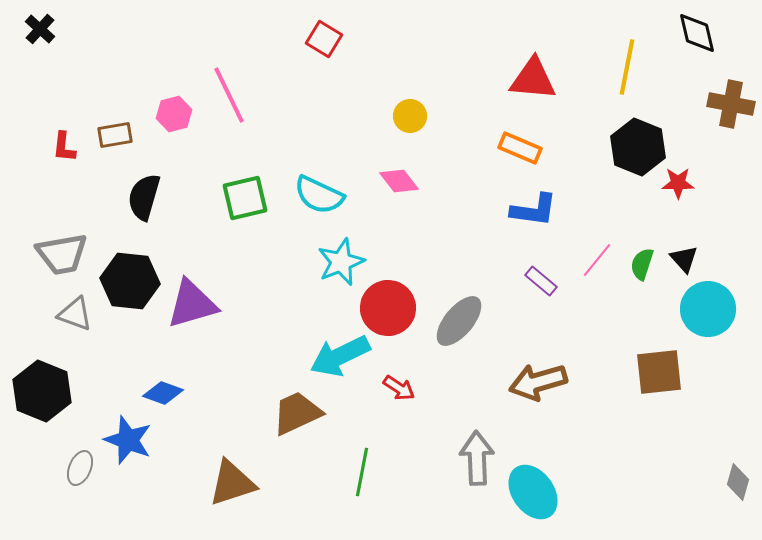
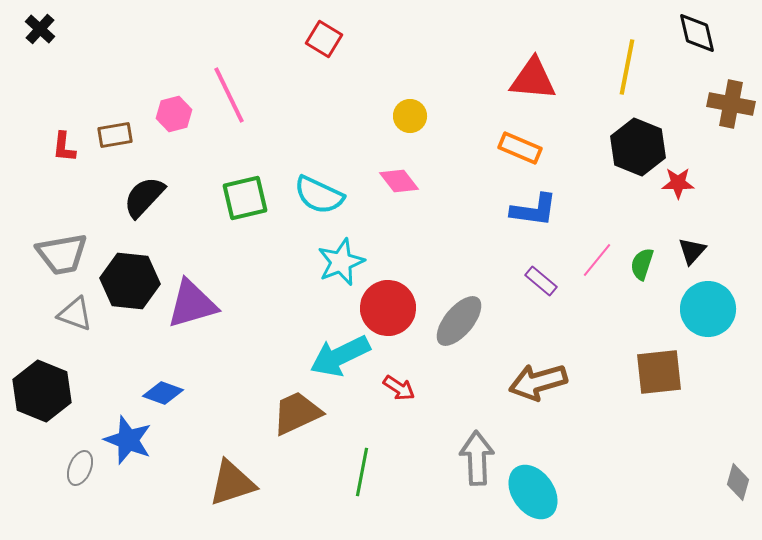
black semicircle at (144, 197): rotated 27 degrees clockwise
black triangle at (684, 259): moved 8 px right, 8 px up; rotated 24 degrees clockwise
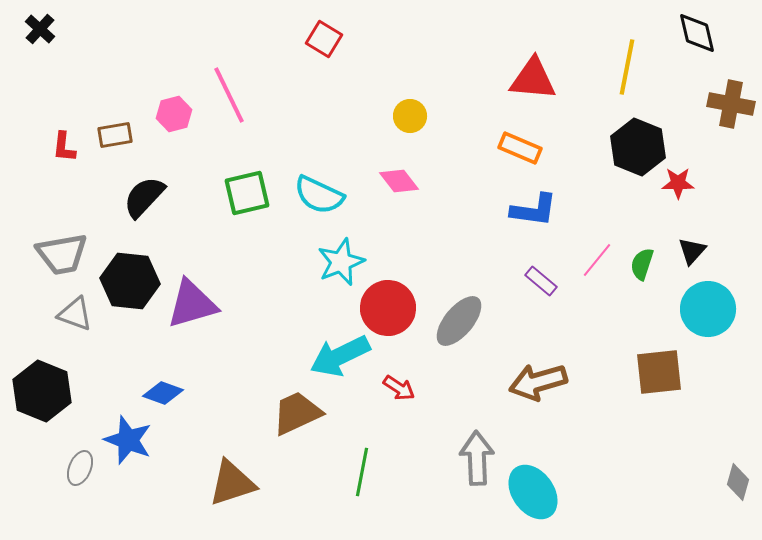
green square at (245, 198): moved 2 px right, 5 px up
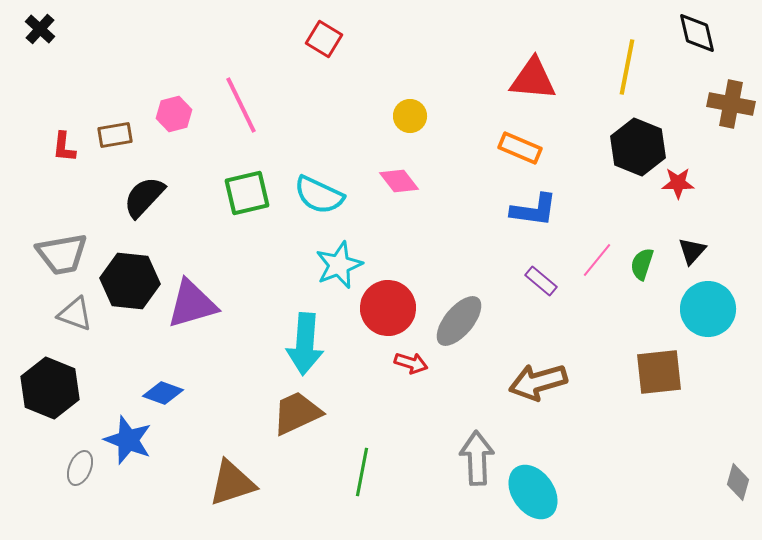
pink line at (229, 95): moved 12 px right, 10 px down
cyan star at (341, 262): moved 2 px left, 3 px down
cyan arrow at (340, 356): moved 35 px left, 12 px up; rotated 60 degrees counterclockwise
red arrow at (399, 388): moved 12 px right, 25 px up; rotated 16 degrees counterclockwise
black hexagon at (42, 391): moved 8 px right, 3 px up
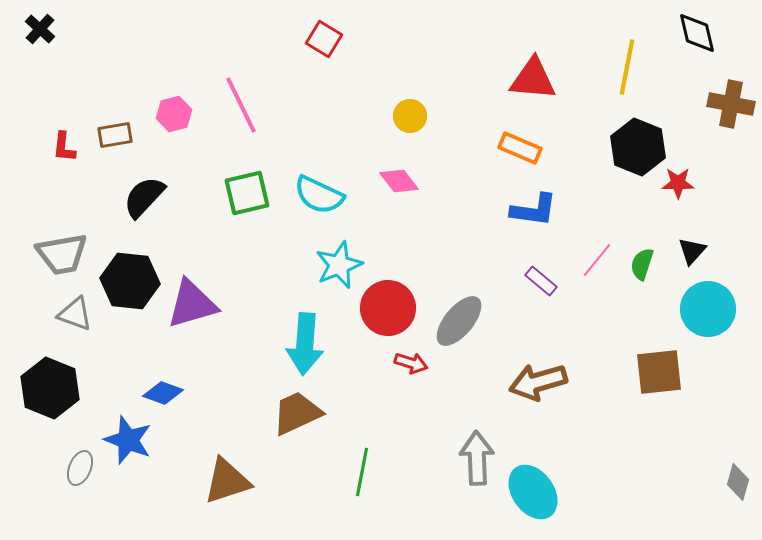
brown triangle at (232, 483): moved 5 px left, 2 px up
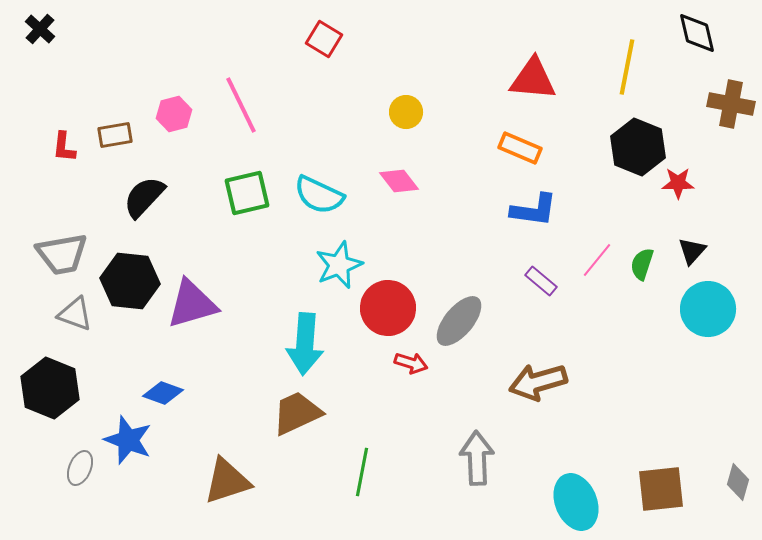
yellow circle at (410, 116): moved 4 px left, 4 px up
brown square at (659, 372): moved 2 px right, 117 px down
cyan ellipse at (533, 492): moved 43 px right, 10 px down; rotated 14 degrees clockwise
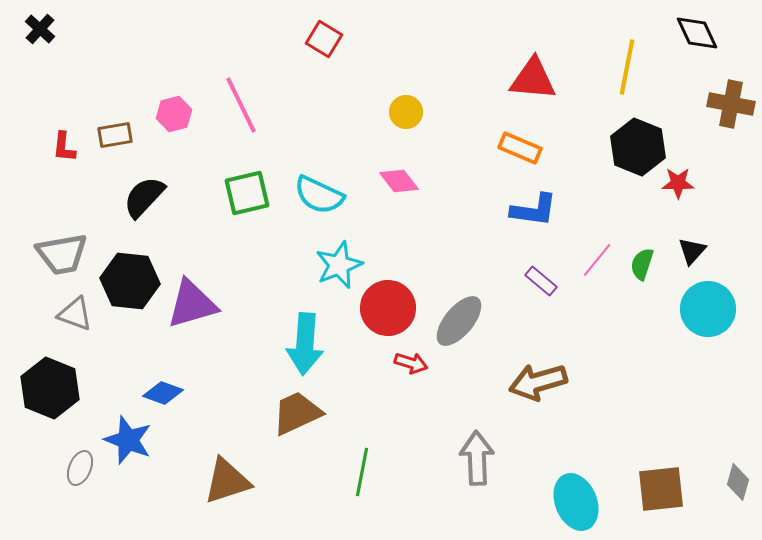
black diamond at (697, 33): rotated 12 degrees counterclockwise
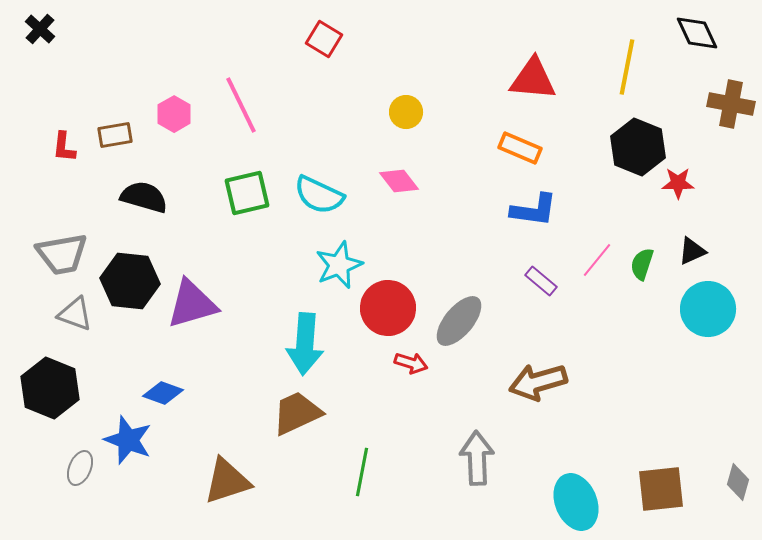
pink hexagon at (174, 114): rotated 16 degrees counterclockwise
black semicircle at (144, 197): rotated 63 degrees clockwise
black triangle at (692, 251): rotated 24 degrees clockwise
